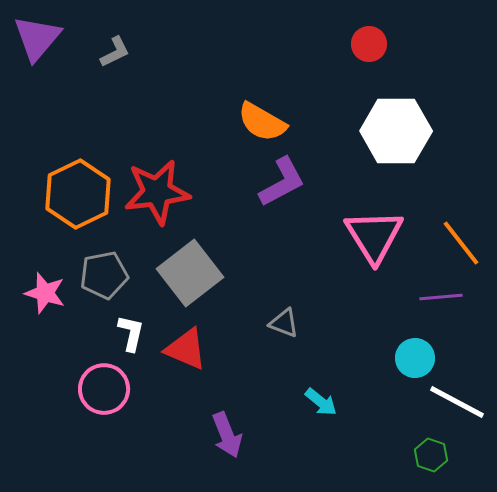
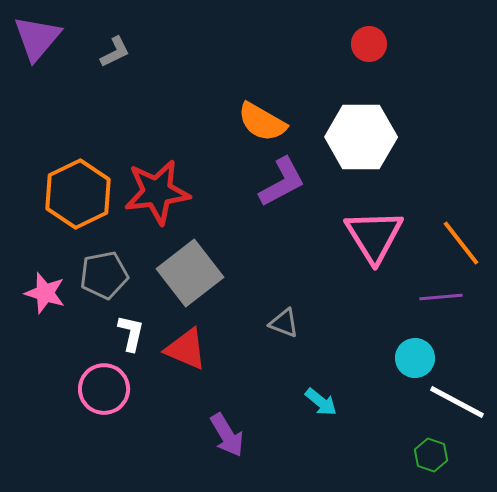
white hexagon: moved 35 px left, 6 px down
purple arrow: rotated 9 degrees counterclockwise
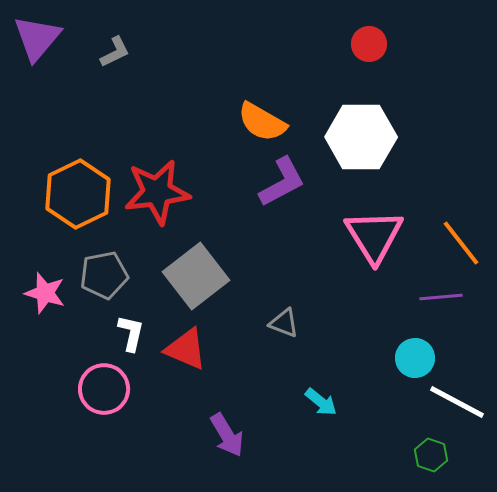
gray square: moved 6 px right, 3 px down
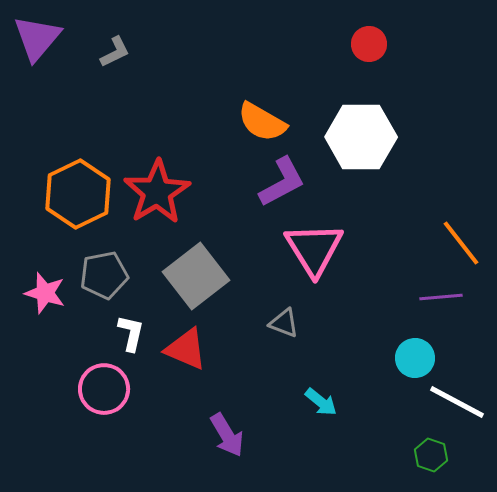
red star: rotated 24 degrees counterclockwise
pink triangle: moved 60 px left, 13 px down
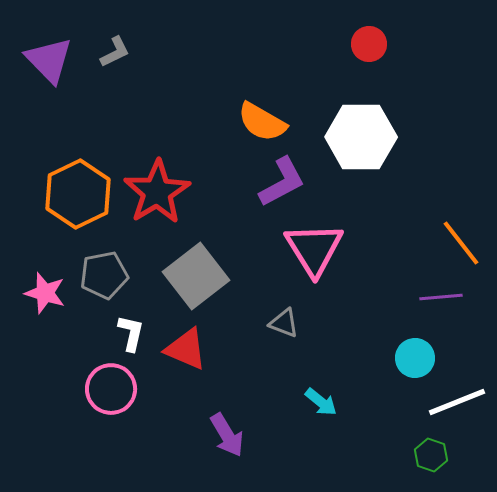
purple triangle: moved 12 px right, 22 px down; rotated 24 degrees counterclockwise
pink circle: moved 7 px right
white line: rotated 50 degrees counterclockwise
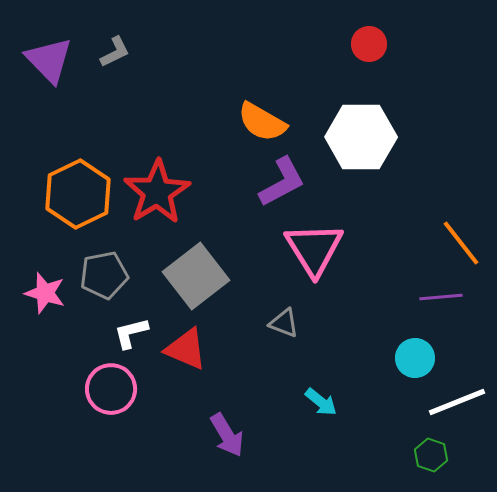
white L-shape: rotated 117 degrees counterclockwise
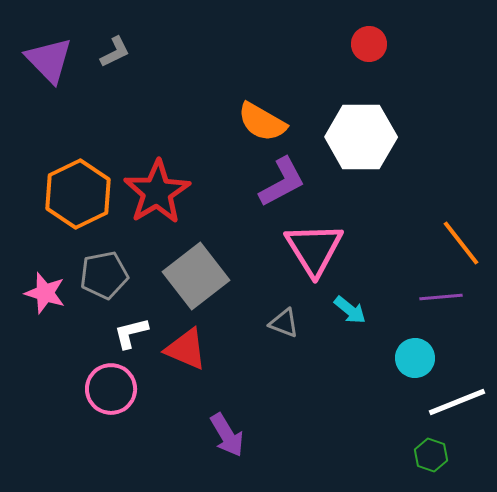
cyan arrow: moved 29 px right, 92 px up
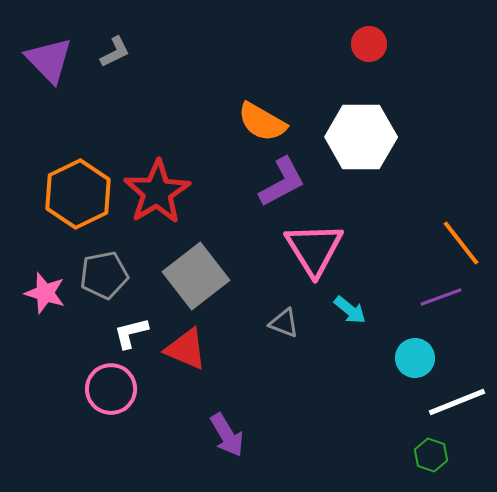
purple line: rotated 15 degrees counterclockwise
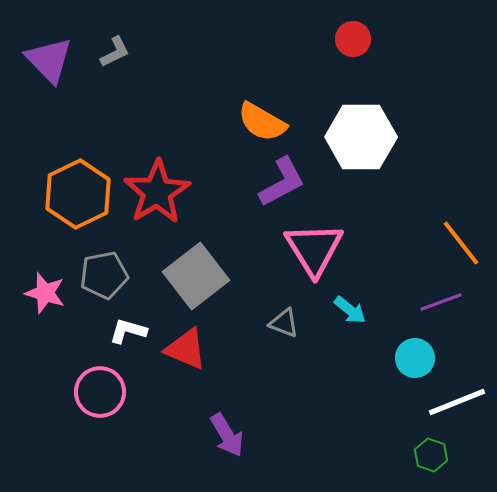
red circle: moved 16 px left, 5 px up
purple line: moved 5 px down
white L-shape: moved 3 px left, 2 px up; rotated 30 degrees clockwise
pink circle: moved 11 px left, 3 px down
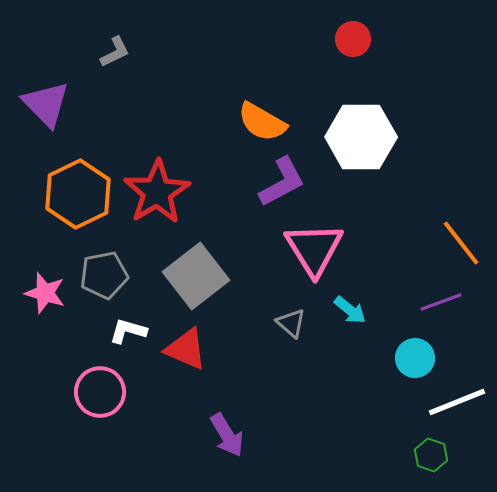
purple triangle: moved 3 px left, 44 px down
gray triangle: moved 7 px right; rotated 20 degrees clockwise
